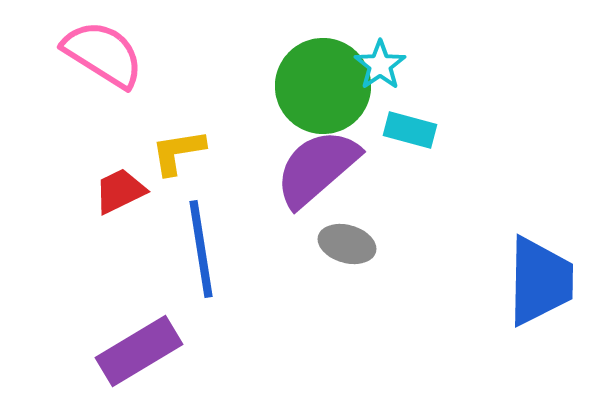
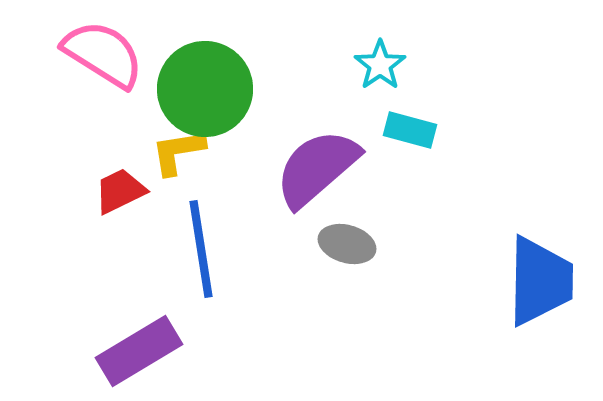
green circle: moved 118 px left, 3 px down
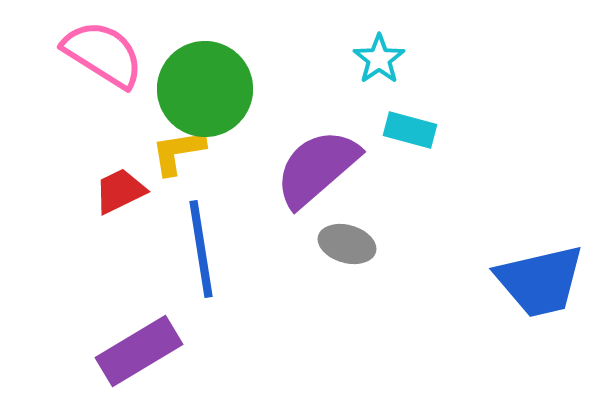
cyan star: moved 1 px left, 6 px up
blue trapezoid: rotated 76 degrees clockwise
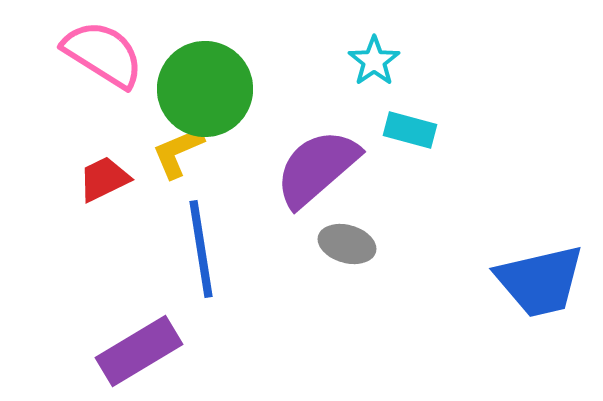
cyan star: moved 5 px left, 2 px down
yellow L-shape: rotated 14 degrees counterclockwise
red trapezoid: moved 16 px left, 12 px up
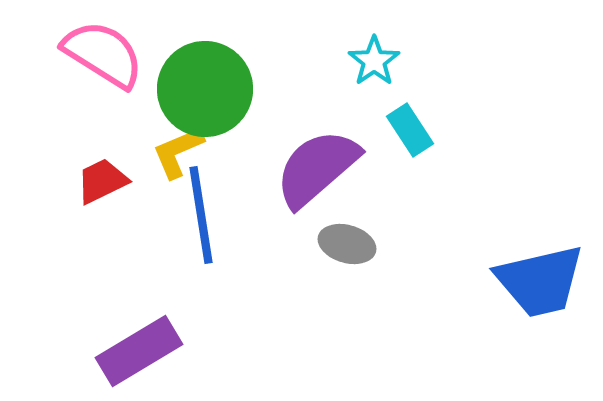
cyan rectangle: rotated 42 degrees clockwise
red trapezoid: moved 2 px left, 2 px down
blue line: moved 34 px up
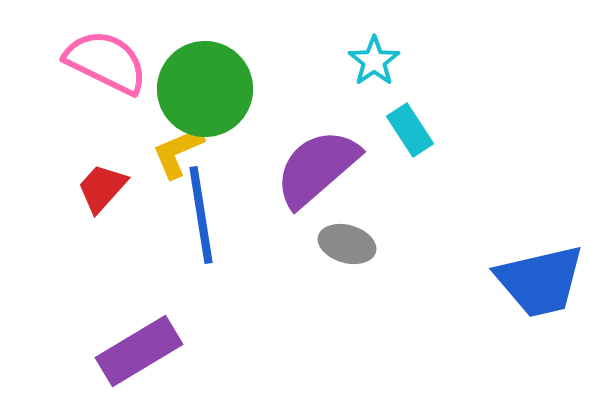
pink semicircle: moved 3 px right, 8 px down; rotated 6 degrees counterclockwise
red trapezoid: moved 7 px down; rotated 22 degrees counterclockwise
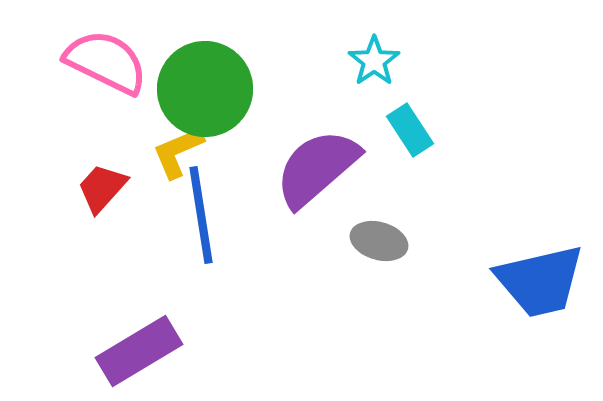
gray ellipse: moved 32 px right, 3 px up
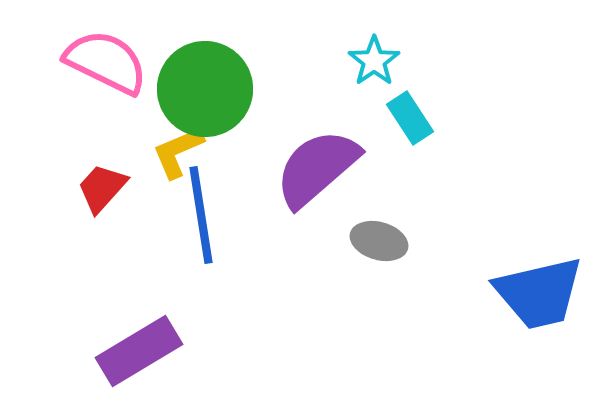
cyan rectangle: moved 12 px up
blue trapezoid: moved 1 px left, 12 px down
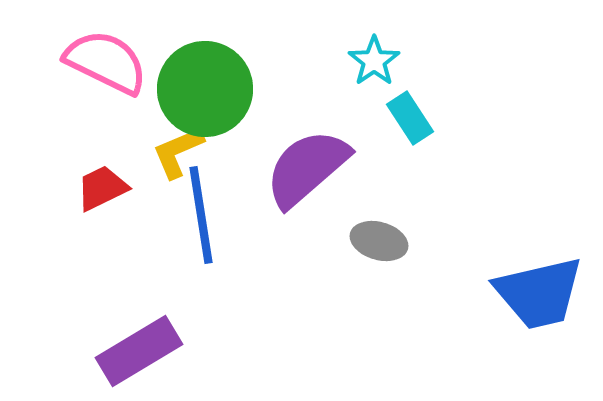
purple semicircle: moved 10 px left
red trapezoid: rotated 22 degrees clockwise
